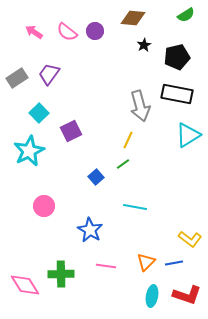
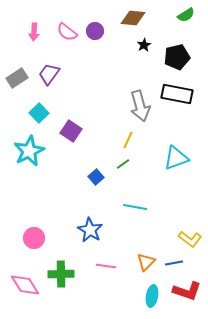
pink arrow: rotated 120 degrees counterclockwise
purple square: rotated 30 degrees counterclockwise
cyan triangle: moved 12 px left, 23 px down; rotated 12 degrees clockwise
pink circle: moved 10 px left, 32 px down
red L-shape: moved 4 px up
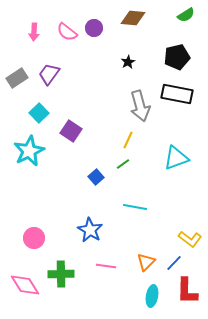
purple circle: moved 1 px left, 3 px up
black star: moved 16 px left, 17 px down
blue line: rotated 36 degrees counterclockwise
red L-shape: rotated 72 degrees clockwise
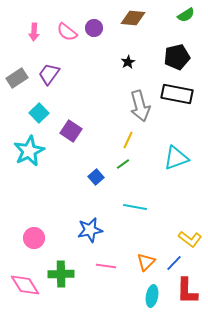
blue star: rotated 30 degrees clockwise
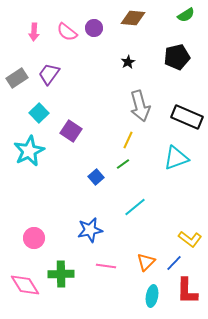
black rectangle: moved 10 px right, 23 px down; rotated 12 degrees clockwise
cyan line: rotated 50 degrees counterclockwise
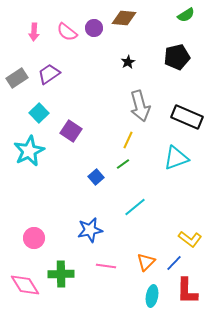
brown diamond: moved 9 px left
purple trapezoid: rotated 20 degrees clockwise
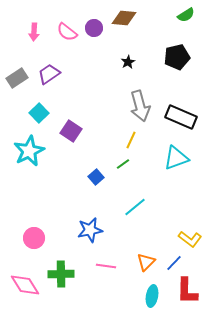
black rectangle: moved 6 px left
yellow line: moved 3 px right
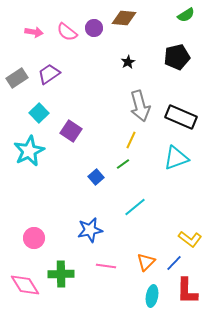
pink arrow: rotated 84 degrees counterclockwise
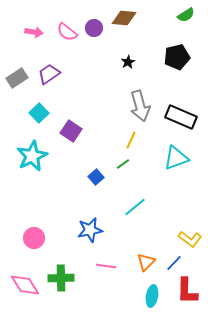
cyan star: moved 3 px right, 5 px down
green cross: moved 4 px down
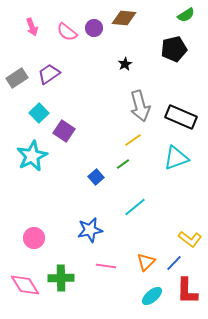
pink arrow: moved 2 px left, 5 px up; rotated 60 degrees clockwise
black pentagon: moved 3 px left, 8 px up
black star: moved 3 px left, 2 px down
purple square: moved 7 px left
yellow line: moved 2 px right; rotated 30 degrees clockwise
cyan ellipse: rotated 40 degrees clockwise
